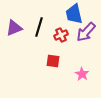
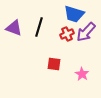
blue trapezoid: rotated 60 degrees counterclockwise
purple triangle: rotated 42 degrees clockwise
red cross: moved 6 px right, 1 px up
red square: moved 1 px right, 3 px down
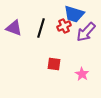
black line: moved 2 px right, 1 px down
red cross: moved 3 px left, 8 px up
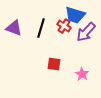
blue trapezoid: moved 1 px right, 1 px down
red cross: rotated 32 degrees counterclockwise
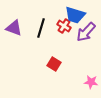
red square: rotated 24 degrees clockwise
pink star: moved 9 px right, 8 px down; rotated 24 degrees counterclockwise
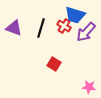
pink star: moved 2 px left, 5 px down
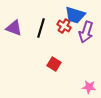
purple arrow: rotated 25 degrees counterclockwise
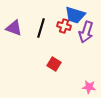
red cross: rotated 16 degrees counterclockwise
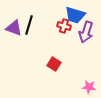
black line: moved 12 px left, 3 px up
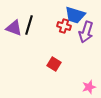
pink star: rotated 24 degrees counterclockwise
